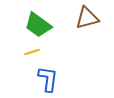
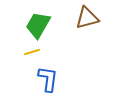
green trapezoid: rotated 84 degrees clockwise
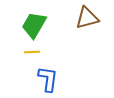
green trapezoid: moved 4 px left
yellow line: rotated 14 degrees clockwise
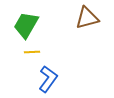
green trapezoid: moved 8 px left
blue L-shape: rotated 28 degrees clockwise
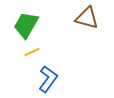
brown triangle: rotated 30 degrees clockwise
yellow line: rotated 21 degrees counterclockwise
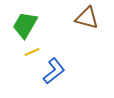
green trapezoid: moved 1 px left
blue L-shape: moved 6 px right, 8 px up; rotated 16 degrees clockwise
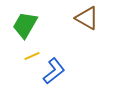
brown triangle: rotated 15 degrees clockwise
yellow line: moved 4 px down
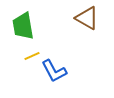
green trapezoid: moved 2 px left, 1 px down; rotated 40 degrees counterclockwise
blue L-shape: rotated 100 degrees clockwise
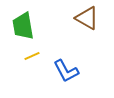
blue L-shape: moved 12 px right
